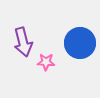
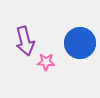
purple arrow: moved 2 px right, 1 px up
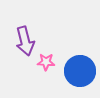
blue circle: moved 28 px down
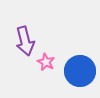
pink star: rotated 24 degrees clockwise
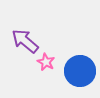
purple arrow: rotated 144 degrees clockwise
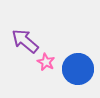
blue circle: moved 2 px left, 2 px up
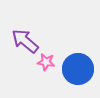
pink star: rotated 18 degrees counterclockwise
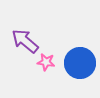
blue circle: moved 2 px right, 6 px up
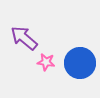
purple arrow: moved 1 px left, 3 px up
